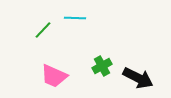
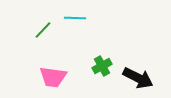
pink trapezoid: moved 1 px left, 1 px down; rotated 16 degrees counterclockwise
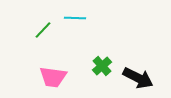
green cross: rotated 12 degrees counterclockwise
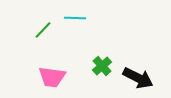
pink trapezoid: moved 1 px left
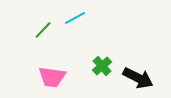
cyan line: rotated 30 degrees counterclockwise
